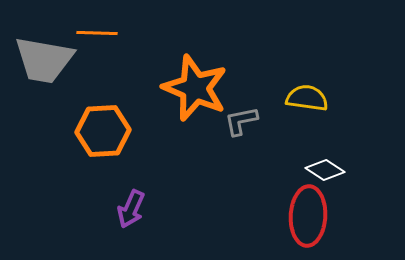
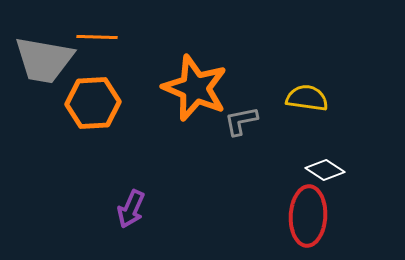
orange line: moved 4 px down
orange hexagon: moved 10 px left, 28 px up
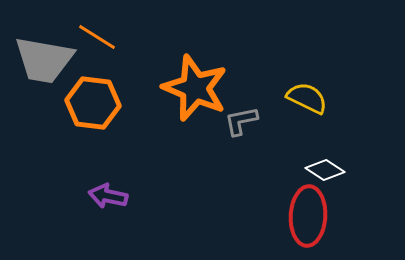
orange line: rotated 30 degrees clockwise
yellow semicircle: rotated 18 degrees clockwise
orange hexagon: rotated 10 degrees clockwise
purple arrow: moved 23 px left, 13 px up; rotated 78 degrees clockwise
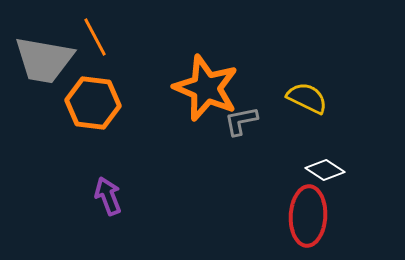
orange line: moved 2 px left; rotated 30 degrees clockwise
orange star: moved 11 px right
purple arrow: rotated 57 degrees clockwise
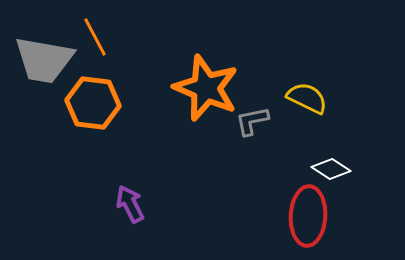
gray L-shape: moved 11 px right
white diamond: moved 6 px right, 1 px up
purple arrow: moved 22 px right, 8 px down; rotated 6 degrees counterclockwise
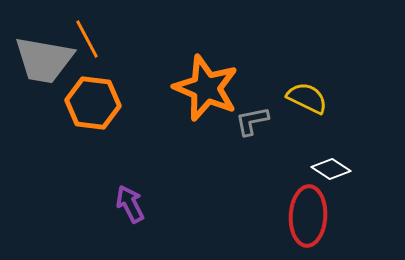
orange line: moved 8 px left, 2 px down
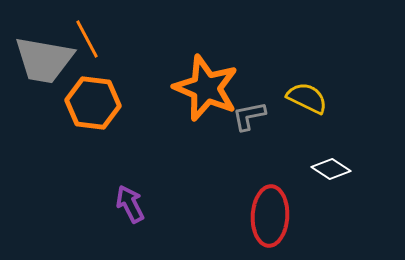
gray L-shape: moved 3 px left, 5 px up
red ellipse: moved 38 px left
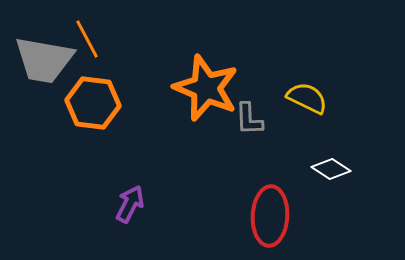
gray L-shape: moved 3 px down; rotated 81 degrees counterclockwise
purple arrow: rotated 54 degrees clockwise
